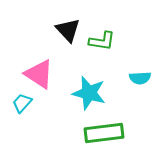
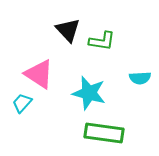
green rectangle: rotated 15 degrees clockwise
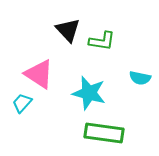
cyan semicircle: rotated 15 degrees clockwise
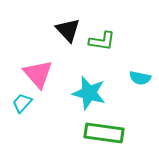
pink triangle: moved 1 px left; rotated 16 degrees clockwise
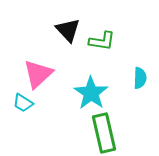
pink triangle: rotated 28 degrees clockwise
cyan semicircle: rotated 100 degrees counterclockwise
cyan star: moved 2 px right; rotated 20 degrees clockwise
cyan trapezoid: moved 1 px right; rotated 100 degrees counterclockwise
green rectangle: rotated 69 degrees clockwise
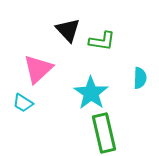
pink triangle: moved 5 px up
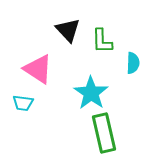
green L-shape: rotated 80 degrees clockwise
pink triangle: rotated 44 degrees counterclockwise
cyan semicircle: moved 7 px left, 15 px up
cyan trapezoid: rotated 25 degrees counterclockwise
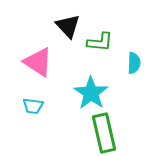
black triangle: moved 4 px up
green L-shape: moved 2 px left, 1 px down; rotated 84 degrees counterclockwise
cyan semicircle: moved 1 px right
pink triangle: moved 7 px up
cyan trapezoid: moved 10 px right, 3 px down
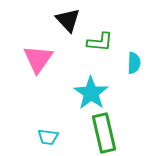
black triangle: moved 6 px up
pink triangle: moved 3 px up; rotated 32 degrees clockwise
cyan trapezoid: moved 15 px right, 31 px down
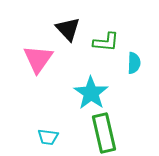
black triangle: moved 9 px down
green L-shape: moved 6 px right
